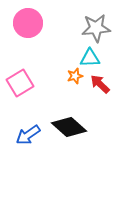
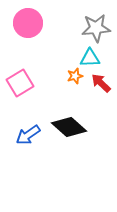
red arrow: moved 1 px right, 1 px up
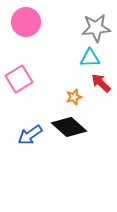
pink circle: moved 2 px left, 1 px up
orange star: moved 1 px left, 21 px down
pink square: moved 1 px left, 4 px up
blue arrow: moved 2 px right
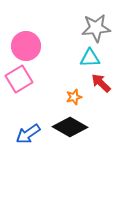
pink circle: moved 24 px down
black diamond: moved 1 px right; rotated 12 degrees counterclockwise
blue arrow: moved 2 px left, 1 px up
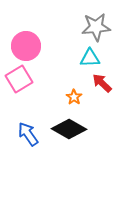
gray star: moved 1 px up
red arrow: moved 1 px right
orange star: rotated 21 degrees counterclockwise
black diamond: moved 1 px left, 2 px down
blue arrow: rotated 90 degrees clockwise
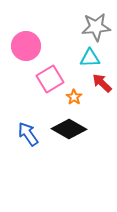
pink square: moved 31 px right
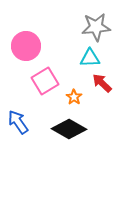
pink square: moved 5 px left, 2 px down
blue arrow: moved 10 px left, 12 px up
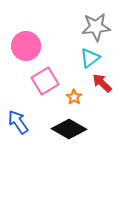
cyan triangle: rotated 35 degrees counterclockwise
